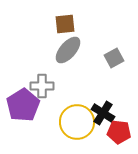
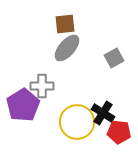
gray ellipse: moved 1 px left, 2 px up
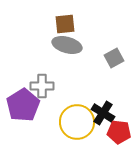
gray ellipse: moved 3 px up; rotated 64 degrees clockwise
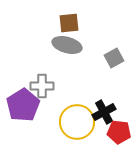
brown square: moved 4 px right, 1 px up
black cross: moved 1 px right, 1 px up; rotated 30 degrees clockwise
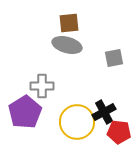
gray square: rotated 18 degrees clockwise
purple pentagon: moved 2 px right, 7 px down
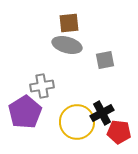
gray square: moved 9 px left, 2 px down
gray cross: rotated 10 degrees counterclockwise
black cross: moved 2 px left, 1 px down
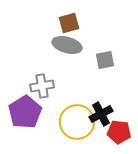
brown square: rotated 10 degrees counterclockwise
black cross: moved 1 px left, 1 px down
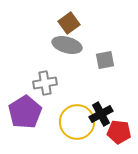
brown square: rotated 20 degrees counterclockwise
gray cross: moved 3 px right, 3 px up
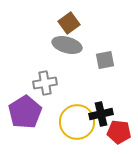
black cross: rotated 15 degrees clockwise
